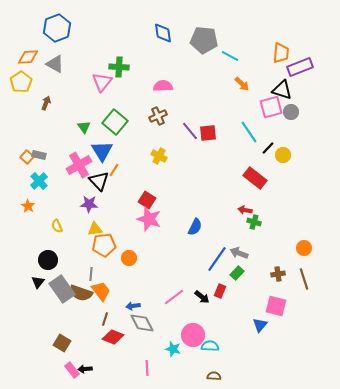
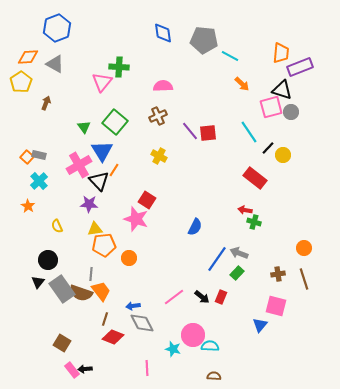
pink star at (149, 219): moved 13 px left
red rectangle at (220, 291): moved 1 px right, 6 px down
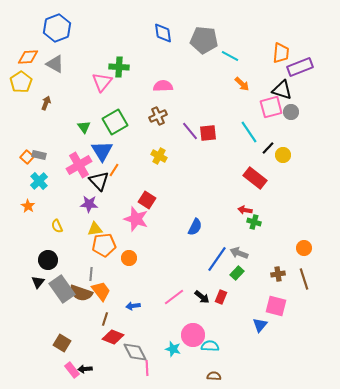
green square at (115, 122): rotated 20 degrees clockwise
gray diamond at (142, 323): moved 7 px left, 29 px down
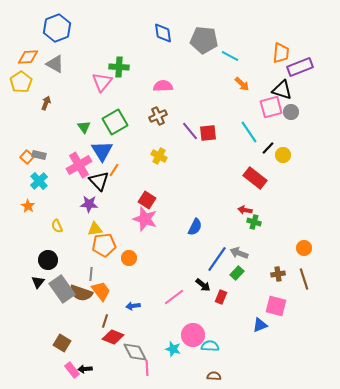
pink star at (136, 219): moved 9 px right
black arrow at (202, 297): moved 1 px right, 12 px up
brown line at (105, 319): moved 2 px down
blue triangle at (260, 325): rotated 28 degrees clockwise
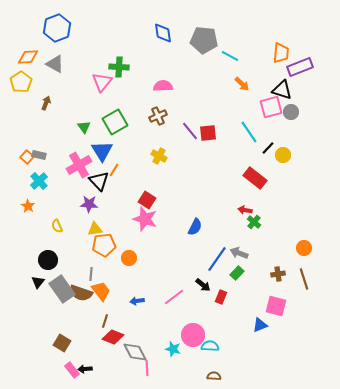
green cross at (254, 222): rotated 24 degrees clockwise
blue arrow at (133, 306): moved 4 px right, 5 px up
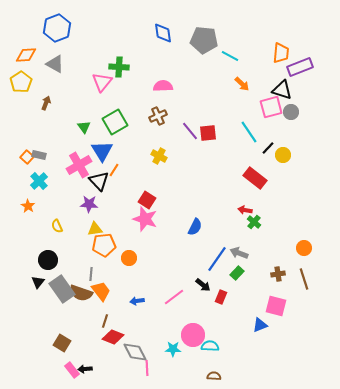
orange diamond at (28, 57): moved 2 px left, 2 px up
cyan star at (173, 349): rotated 14 degrees counterclockwise
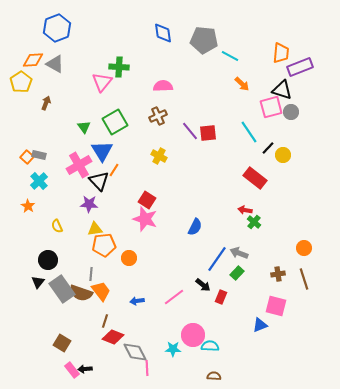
orange diamond at (26, 55): moved 7 px right, 5 px down
